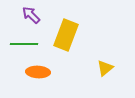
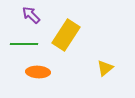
yellow rectangle: rotated 12 degrees clockwise
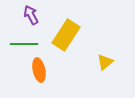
purple arrow: rotated 18 degrees clockwise
yellow triangle: moved 6 px up
orange ellipse: moved 1 px right, 2 px up; rotated 75 degrees clockwise
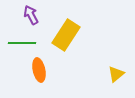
green line: moved 2 px left, 1 px up
yellow triangle: moved 11 px right, 12 px down
